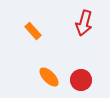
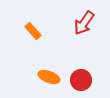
red arrow: rotated 20 degrees clockwise
orange ellipse: rotated 25 degrees counterclockwise
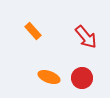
red arrow: moved 2 px right, 14 px down; rotated 75 degrees counterclockwise
red circle: moved 1 px right, 2 px up
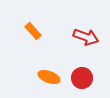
red arrow: rotated 30 degrees counterclockwise
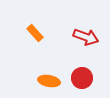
orange rectangle: moved 2 px right, 2 px down
orange ellipse: moved 4 px down; rotated 10 degrees counterclockwise
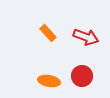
orange rectangle: moved 13 px right
red circle: moved 2 px up
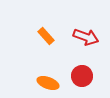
orange rectangle: moved 2 px left, 3 px down
orange ellipse: moved 1 px left, 2 px down; rotated 10 degrees clockwise
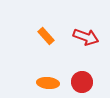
red circle: moved 6 px down
orange ellipse: rotated 15 degrees counterclockwise
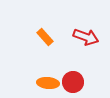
orange rectangle: moved 1 px left, 1 px down
red circle: moved 9 px left
